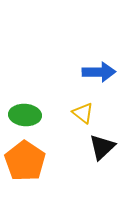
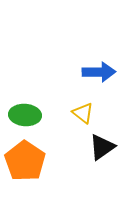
black triangle: rotated 8 degrees clockwise
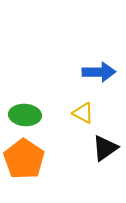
yellow triangle: rotated 10 degrees counterclockwise
black triangle: moved 3 px right, 1 px down
orange pentagon: moved 1 px left, 2 px up
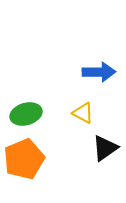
green ellipse: moved 1 px right, 1 px up; rotated 20 degrees counterclockwise
orange pentagon: rotated 15 degrees clockwise
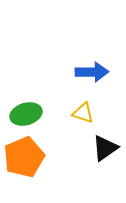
blue arrow: moved 7 px left
yellow triangle: rotated 10 degrees counterclockwise
orange pentagon: moved 2 px up
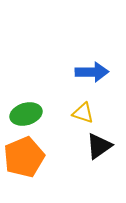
black triangle: moved 6 px left, 2 px up
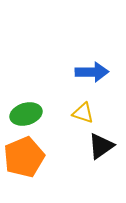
black triangle: moved 2 px right
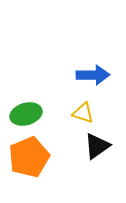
blue arrow: moved 1 px right, 3 px down
black triangle: moved 4 px left
orange pentagon: moved 5 px right
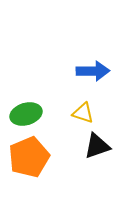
blue arrow: moved 4 px up
black triangle: rotated 16 degrees clockwise
